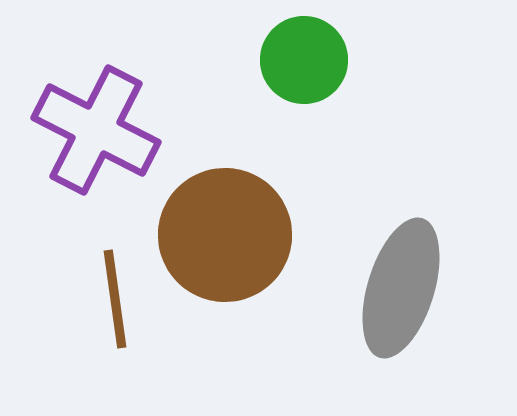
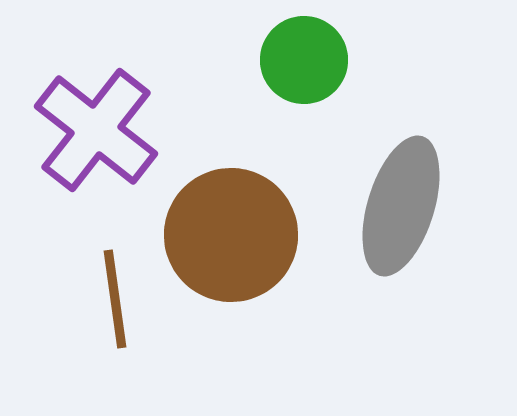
purple cross: rotated 11 degrees clockwise
brown circle: moved 6 px right
gray ellipse: moved 82 px up
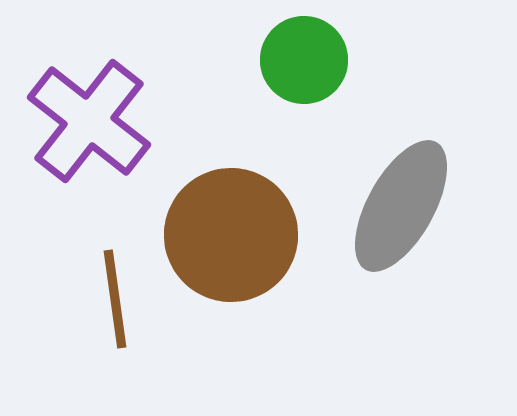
purple cross: moved 7 px left, 9 px up
gray ellipse: rotated 12 degrees clockwise
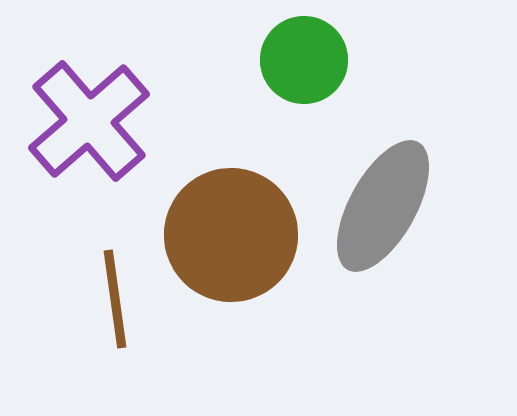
purple cross: rotated 11 degrees clockwise
gray ellipse: moved 18 px left
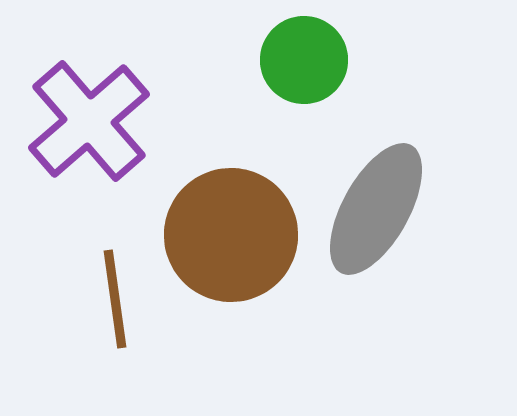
gray ellipse: moved 7 px left, 3 px down
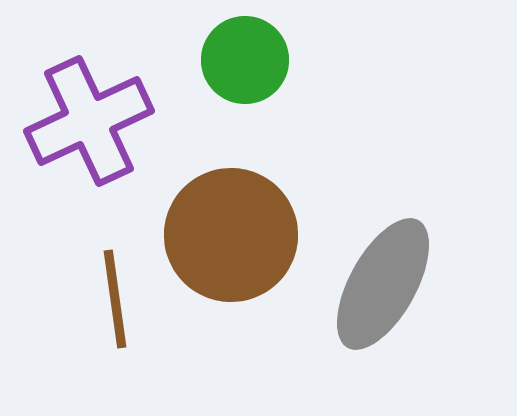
green circle: moved 59 px left
purple cross: rotated 16 degrees clockwise
gray ellipse: moved 7 px right, 75 px down
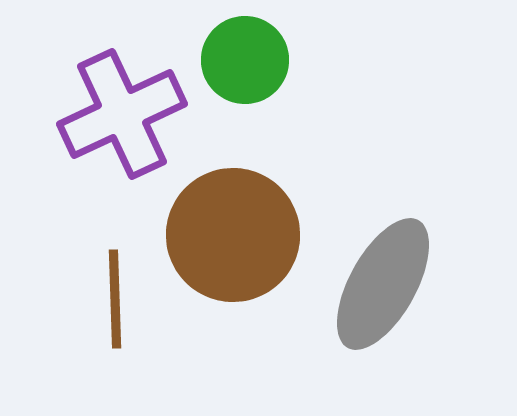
purple cross: moved 33 px right, 7 px up
brown circle: moved 2 px right
brown line: rotated 6 degrees clockwise
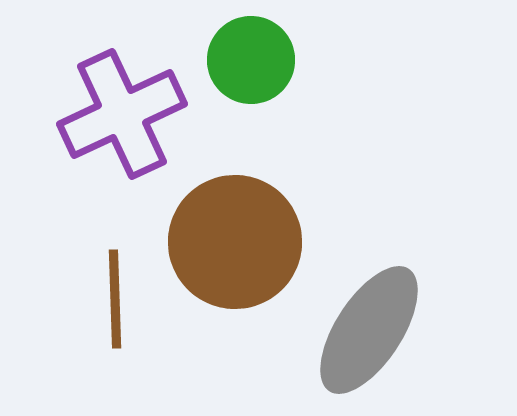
green circle: moved 6 px right
brown circle: moved 2 px right, 7 px down
gray ellipse: moved 14 px left, 46 px down; rotated 4 degrees clockwise
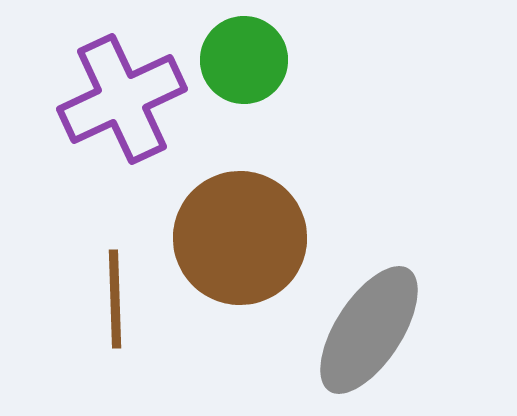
green circle: moved 7 px left
purple cross: moved 15 px up
brown circle: moved 5 px right, 4 px up
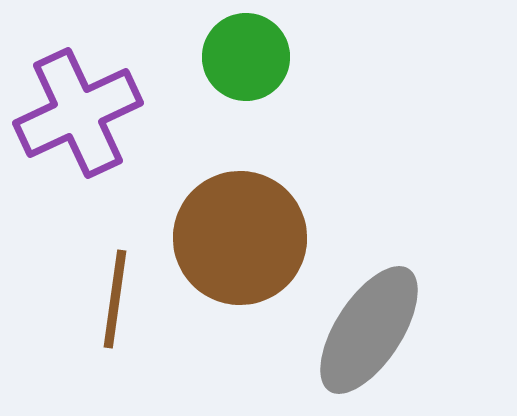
green circle: moved 2 px right, 3 px up
purple cross: moved 44 px left, 14 px down
brown line: rotated 10 degrees clockwise
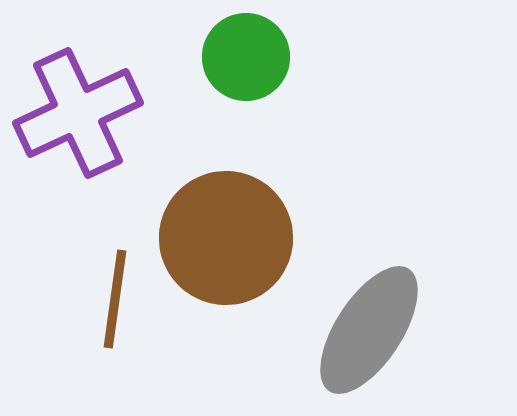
brown circle: moved 14 px left
